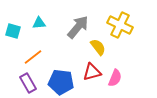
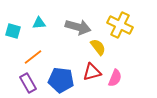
gray arrow: rotated 65 degrees clockwise
blue pentagon: moved 2 px up
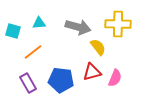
yellow cross: moved 2 px left, 1 px up; rotated 25 degrees counterclockwise
orange line: moved 5 px up
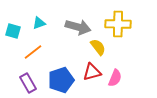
cyan triangle: rotated 16 degrees counterclockwise
blue pentagon: rotated 25 degrees counterclockwise
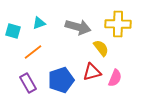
yellow semicircle: moved 3 px right, 1 px down
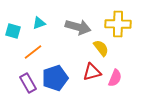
blue pentagon: moved 6 px left, 2 px up
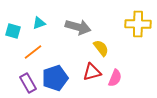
yellow cross: moved 20 px right
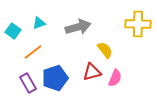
gray arrow: rotated 30 degrees counterclockwise
cyan square: rotated 21 degrees clockwise
yellow semicircle: moved 4 px right, 2 px down
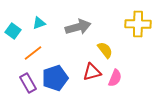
orange line: moved 1 px down
